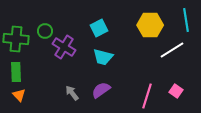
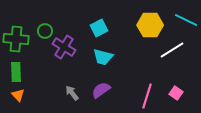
cyan line: rotated 55 degrees counterclockwise
pink square: moved 2 px down
orange triangle: moved 1 px left
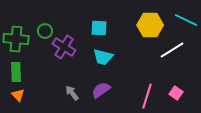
cyan square: rotated 30 degrees clockwise
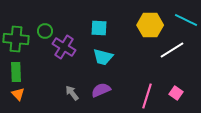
purple semicircle: rotated 12 degrees clockwise
orange triangle: moved 1 px up
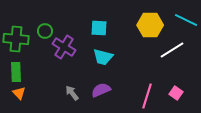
orange triangle: moved 1 px right, 1 px up
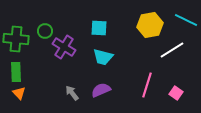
yellow hexagon: rotated 10 degrees counterclockwise
pink line: moved 11 px up
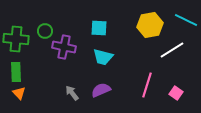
purple cross: rotated 20 degrees counterclockwise
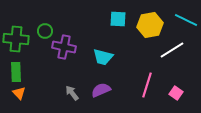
cyan square: moved 19 px right, 9 px up
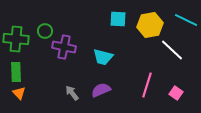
white line: rotated 75 degrees clockwise
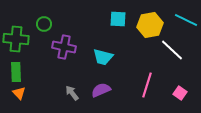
green circle: moved 1 px left, 7 px up
pink square: moved 4 px right
